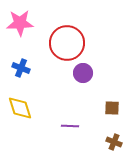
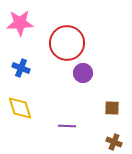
purple line: moved 3 px left
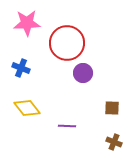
pink star: moved 7 px right
yellow diamond: moved 7 px right; rotated 20 degrees counterclockwise
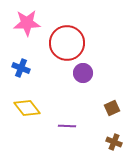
brown square: rotated 28 degrees counterclockwise
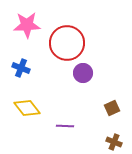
pink star: moved 2 px down
purple line: moved 2 px left
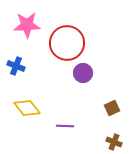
blue cross: moved 5 px left, 2 px up
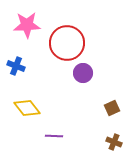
purple line: moved 11 px left, 10 px down
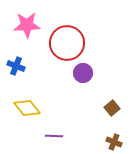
brown square: rotated 14 degrees counterclockwise
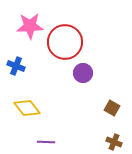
pink star: moved 3 px right, 1 px down
red circle: moved 2 px left, 1 px up
brown square: rotated 21 degrees counterclockwise
purple line: moved 8 px left, 6 px down
